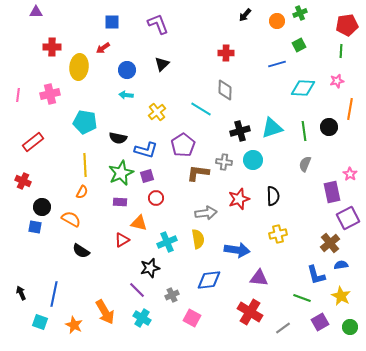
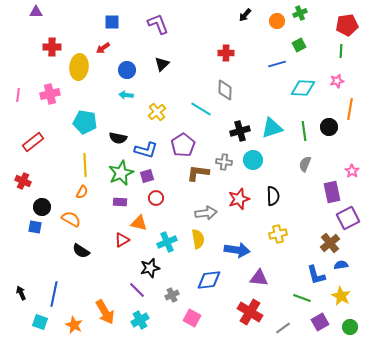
pink star at (350, 174): moved 2 px right, 3 px up
cyan cross at (142, 318): moved 2 px left, 2 px down; rotated 30 degrees clockwise
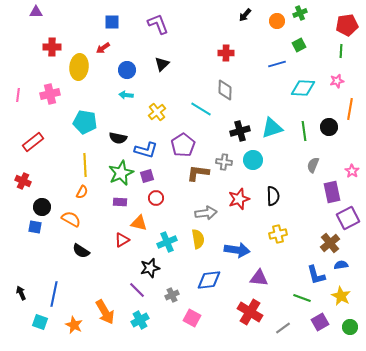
gray semicircle at (305, 164): moved 8 px right, 1 px down
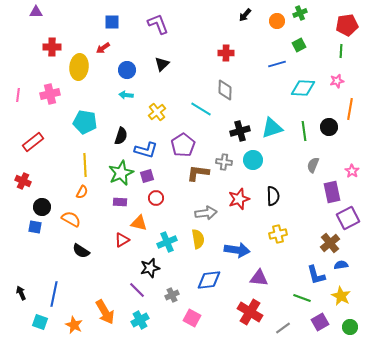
black semicircle at (118, 138): moved 3 px right, 2 px up; rotated 84 degrees counterclockwise
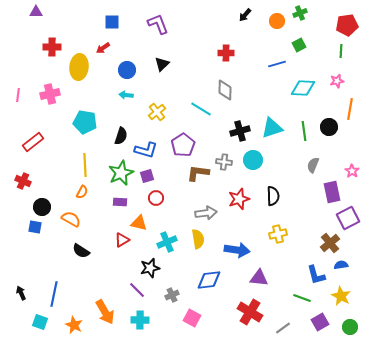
cyan cross at (140, 320): rotated 30 degrees clockwise
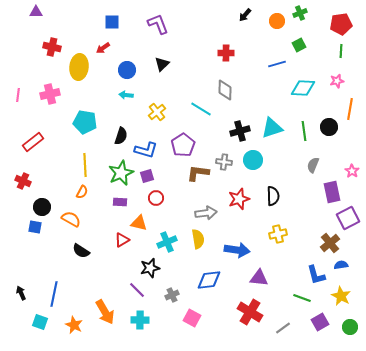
red pentagon at (347, 25): moved 6 px left, 1 px up
red cross at (52, 47): rotated 12 degrees clockwise
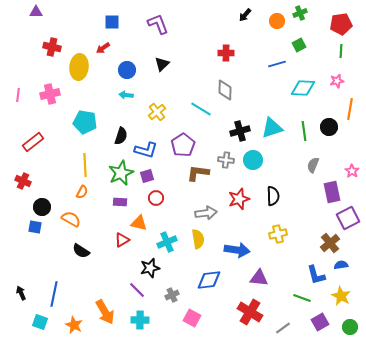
gray cross at (224, 162): moved 2 px right, 2 px up
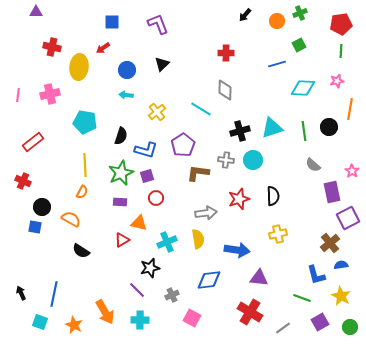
gray semicircle at (313, 165): rotated 70 degrees counterclockwise
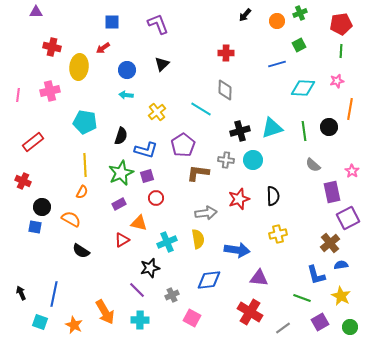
pink cross at (50, 94): moved 3 px up
purple rectangle at (120, 202): moved 1 px left, 2 px down; rotated 32 degrees counterclockwise
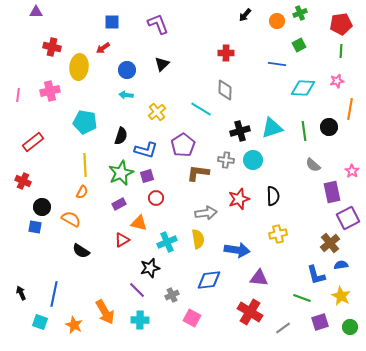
blue line at (277, 64): rotated 24 degrees clockwise
purple square at (320, 322): rotated 12 degrees clockwise
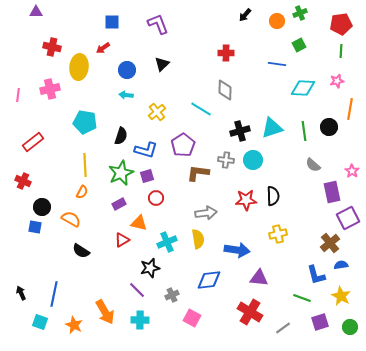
pink cross at (50, 91): moved 2 px up
red star at (239, 199): moved 7 px right, 1 px down; rotated 15 degrees clockwise
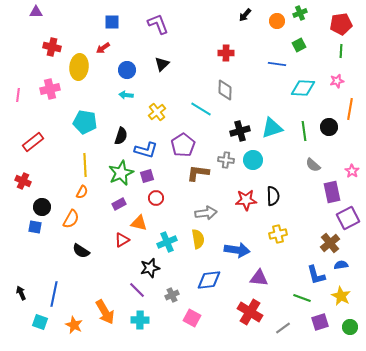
orange semicircle at (71, 219): rotated 90 degrees clockwise
